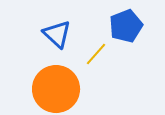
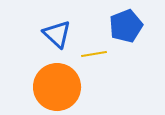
yellow line: moved 2 px left; rotated 40 degrees clockwise
orange circle: moved 1 px right, 2 px up
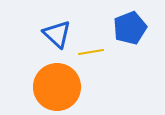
blue pentagon: moved 4 px right, 2 px down
yellow line: moved 3 px left, 2 px up
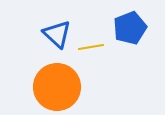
yellow line: moved 5 px up
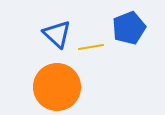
blue pentagon: moved 1 px left
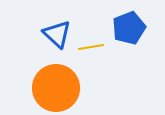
orange circle: moved 1 px left, 1 px down
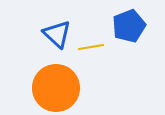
blue pentagon: moved 2 px up
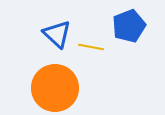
yellow line: rotated 20 degrees clockwise
orange circle: moved 1 px left
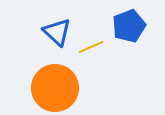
blue triangle: moved 2 px up
yellow line: rotated 35 degrees counterclockwise
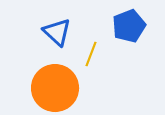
yellow line: moved 7 px down; rotated 45 degrees counterclockwise
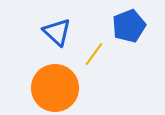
yellow line: moved 3 px right; rotated 15 degrees clockwise
